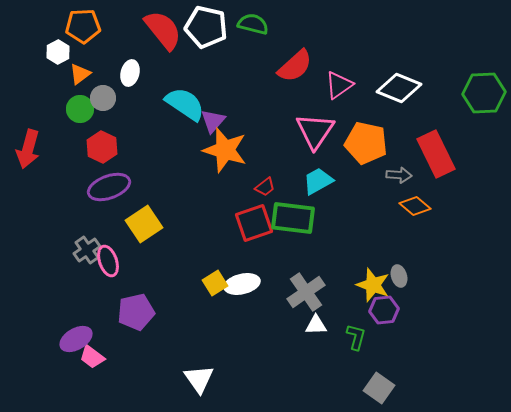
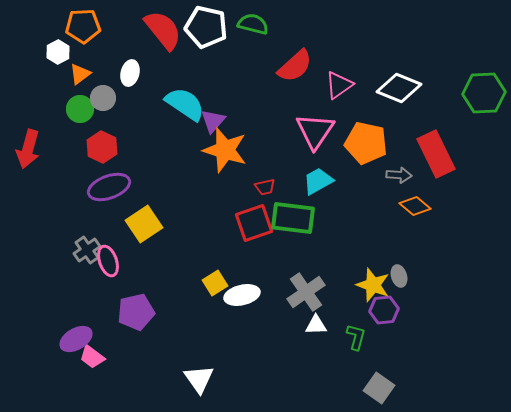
red trapezoid at (265, 187): rotated 25 degrees clockwise
white ellipse at (242, 284): moved 11 px down
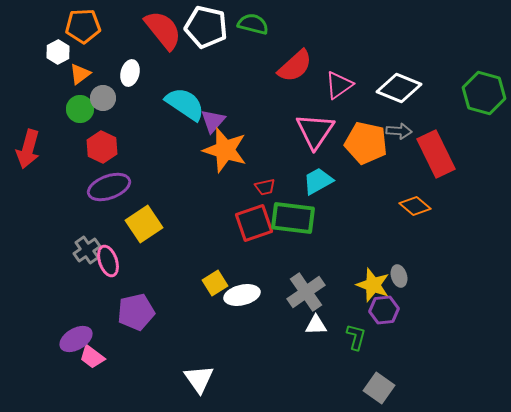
green hexagon at (484, 93): rotated 18 degrees clockwise
gray arrow at (399, 175): moved 44 px up
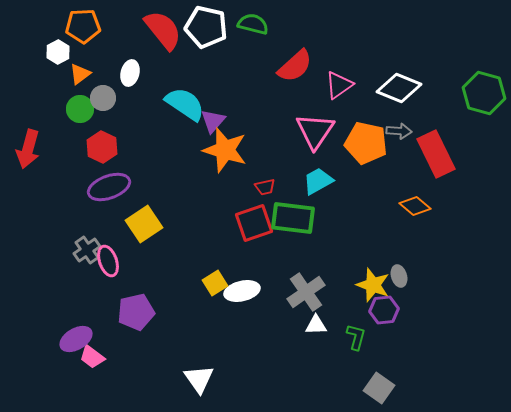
white ellipse at (242, 295): moved 4 px up
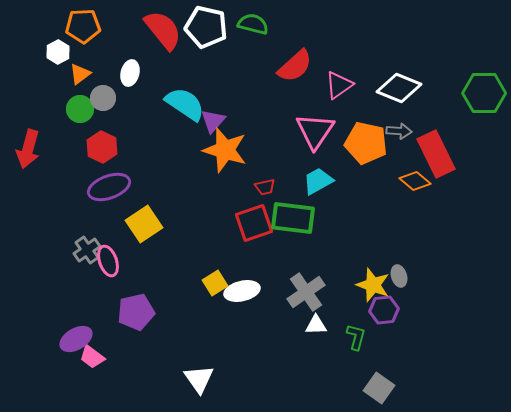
green hexagon at (484, 93): rotated 15 degrees counterclockwise
orange diamond at (415, 206): moved 25 px up
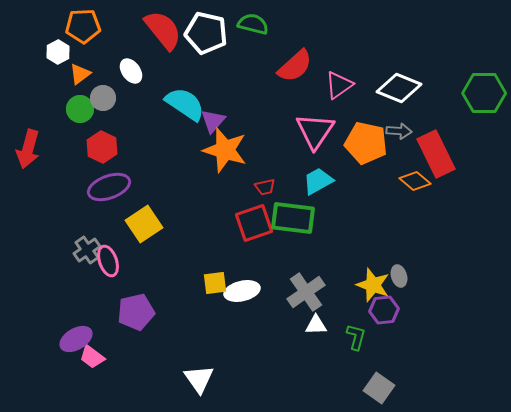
white pentagon at (206, 27): moved 6 px down
white ellipse at (130, 73): moved 1 px right, 2 px up; rotated 50 degrees counterclockwise
yellow square at (215, 283): rotated 25 degrees clockwise
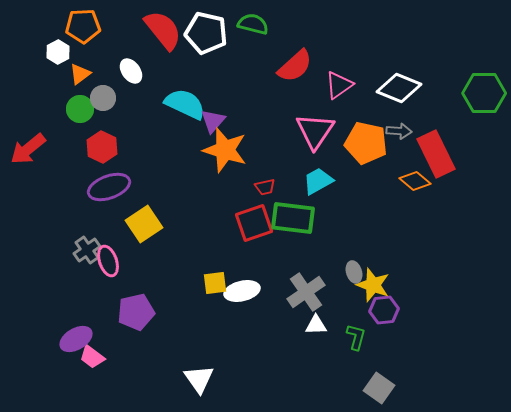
cyan semicircle at (185, 104): rotated 9 degrees counterclockwise
red arrow at (28, 149): rotated 36 degrees clockwise
gray ellipse at (399, 276): moved 45 px left, 4 px up
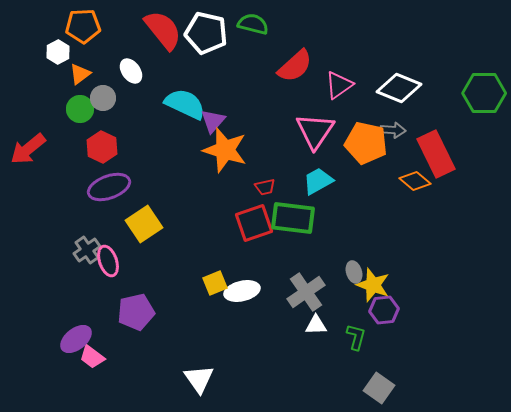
gray arrow at (399, 131): moved 6 px left, 1 px up
yellow square at (215, 283): rotated 15 degrees counterclockwise
purple ellipse at (76, 339): rotated 8 degrees counterclockwise
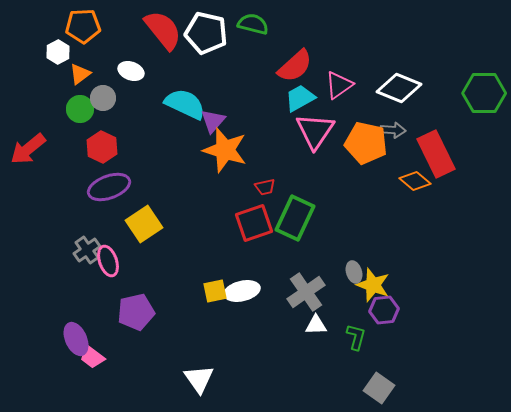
white ellipse at (131, 71): rotated 35 degrees counterclockwise
cyan trapezoid at (318, 181): moved 18 px left, 83 px up
green rectangle at (293, 218): moved 2 px right; rotated 72 degrees counterclockwise
yellow square at (215, 283): moved 8 px down; rotated 10 degrees clockwise
purple ellipse at (76, 339): rotated 76 degrees counterclockwise
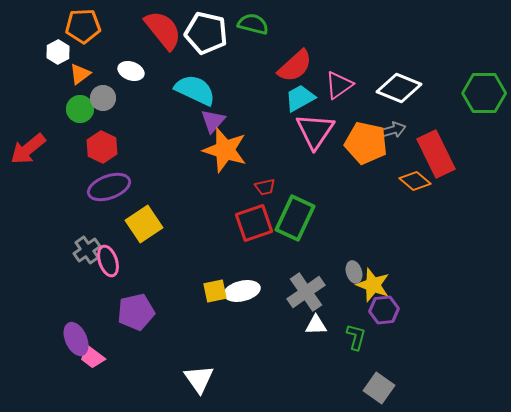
cyan semicircle at (185, 104): moved 10 px right, 14 px up
gray arrow at (393, 130): rotated 20 degrees counterclockwise
